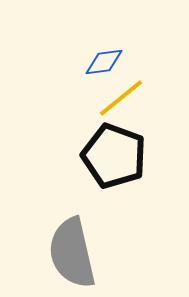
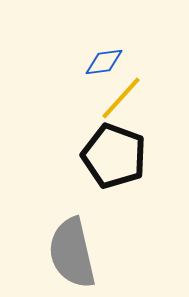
yellow line: rotated 9 degrees counterclockwise
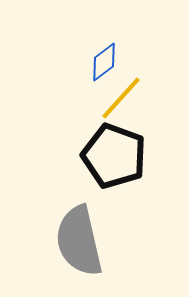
blue diamond: rotated 30 degrees counterclockwise
gray semicircle: moved 7 px right, 12 px up
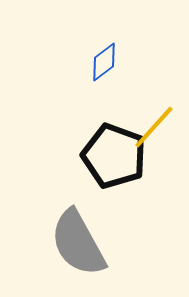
yellow line: moved 33 px right, 29 px down
gray semicircle: moved 1 px left, 2 px down; rotated 16 degrees counterclockwise
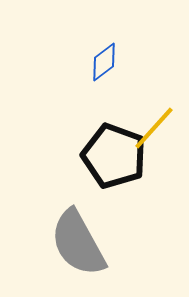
yellow line: moved 1 px down
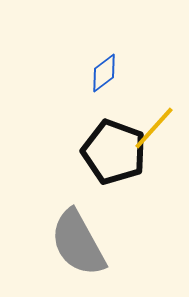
blue diamond: moved 11 px down
black pentagon: moved 4 px up
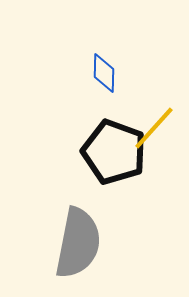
blue diamond: rotated 51 degrees counterclockwise
gray semicircle: rotated 140 degrees counterclockwise
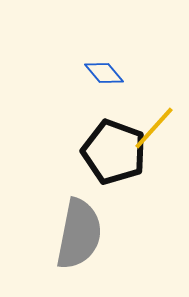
blue diamond: rotated 42 degrees counterclockwise
gray semicircle: moved 1 px right, 9 px up
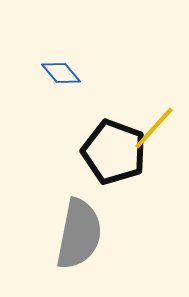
blue diamond: moved 43 px left
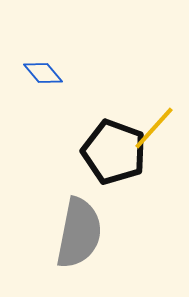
blue diamond: moved 18 px left
gray semicircle: moved 1 px up
